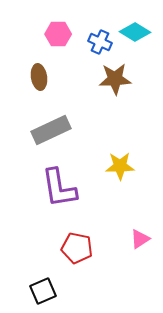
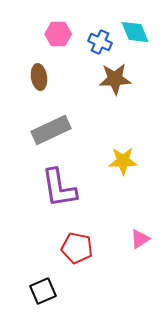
cyan diamond: rotated 36 degrees clockwise
yellow star: moved 3 px right, 5 px up
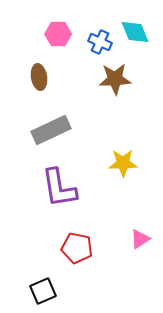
yellow star: moved 2 px down
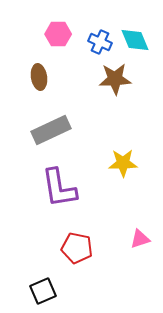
cyan diamond: moved 8 px down
pink triangle: rotated 15 degrees clockwise
